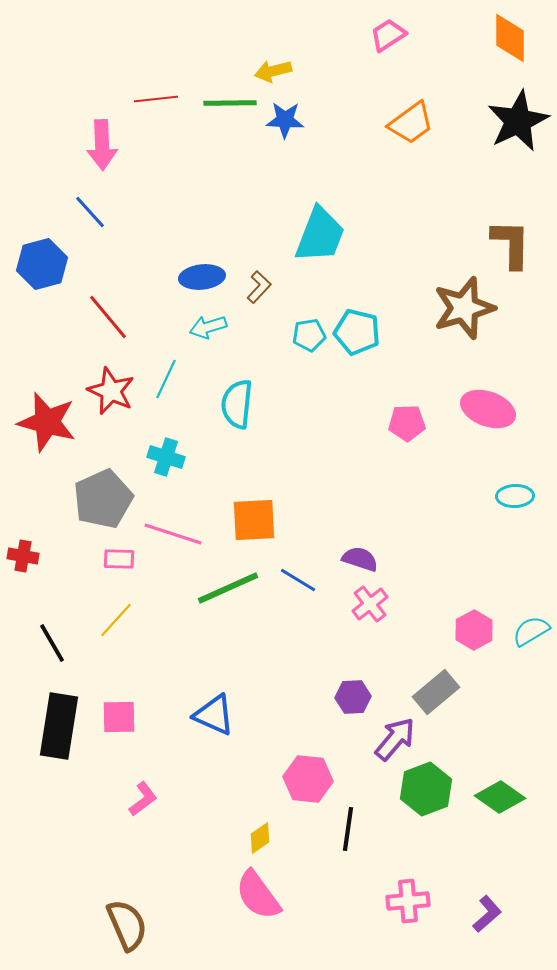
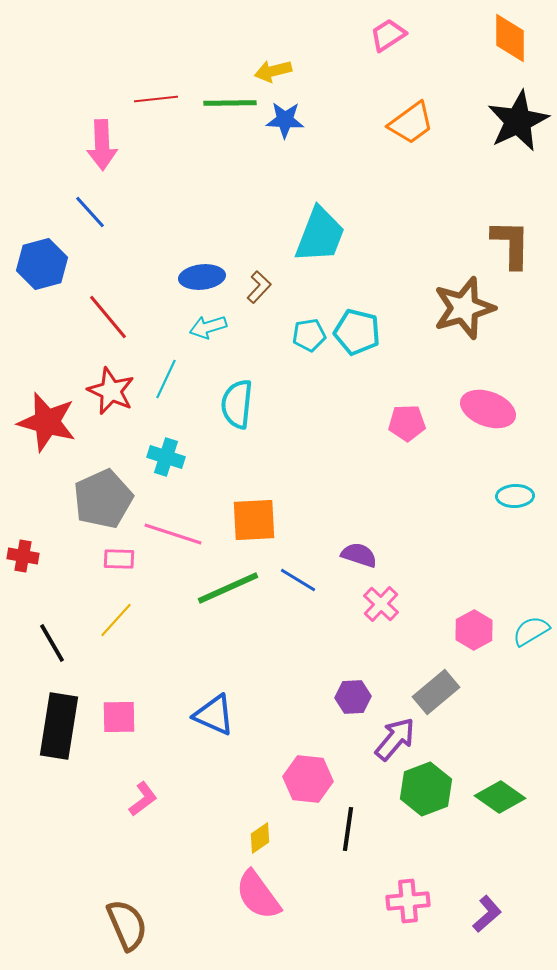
purple semicircle at (360, 559): moved 1 px left, 4 px up
pink cross at (370, 604): moved 11 px right; rotated 9 degrees counterclockwise
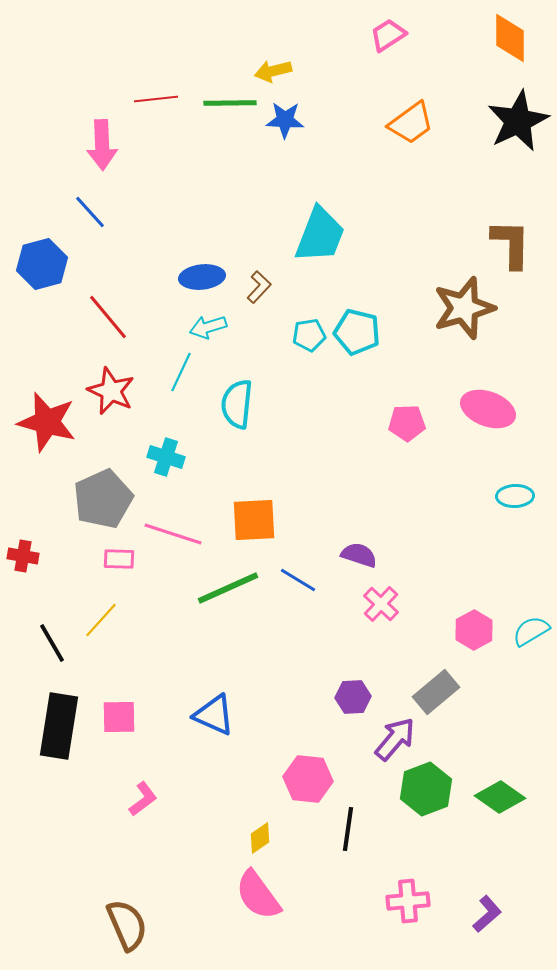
cyan line at (166, 379): moved 15 px right, 7 px up
yellow line at (116, 620): moved 15 px left
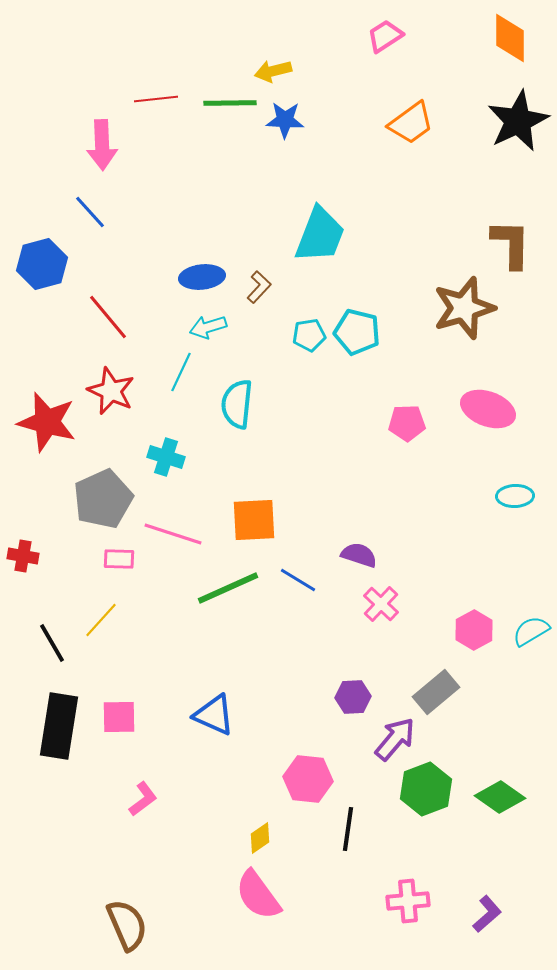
pink trapezoid at (388, 35): moved 3 px left, 1 px down
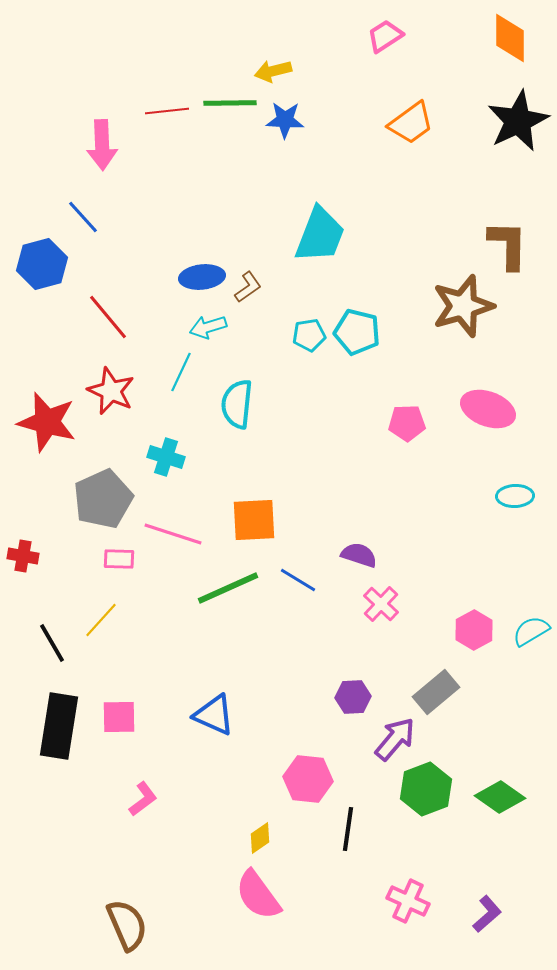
red line at (156, 99): moved 11 px right, 12 px down
blue line at (90, 212): moved 7 px left, 5 px down
brown L-shape at (511, 244): moved 3 px left, 1 px down
brown L-shape at (259, 287): moved 11 px left; rotated 12 degrees clockwise
brown star at (464, 308): moved 1 px left, 2 px up
pink cross at (408, 901): rotated 30 degrees clockwise
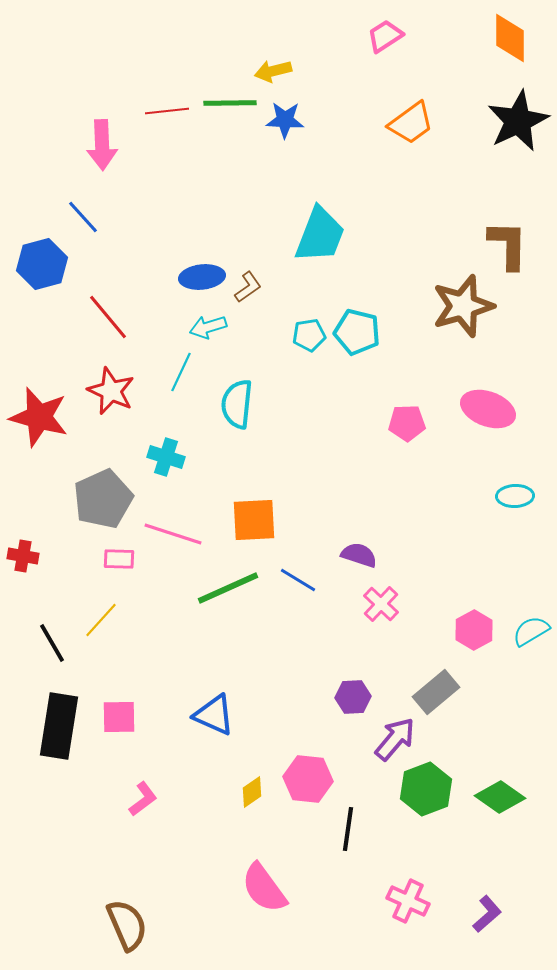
red star at (47, 422): moved 8 px left, 5 px up
yellow diamond at (260, 838): moved 8 px left, 46 px up
pink semicircle at (258, 895): moved 6 px right, 7 px up
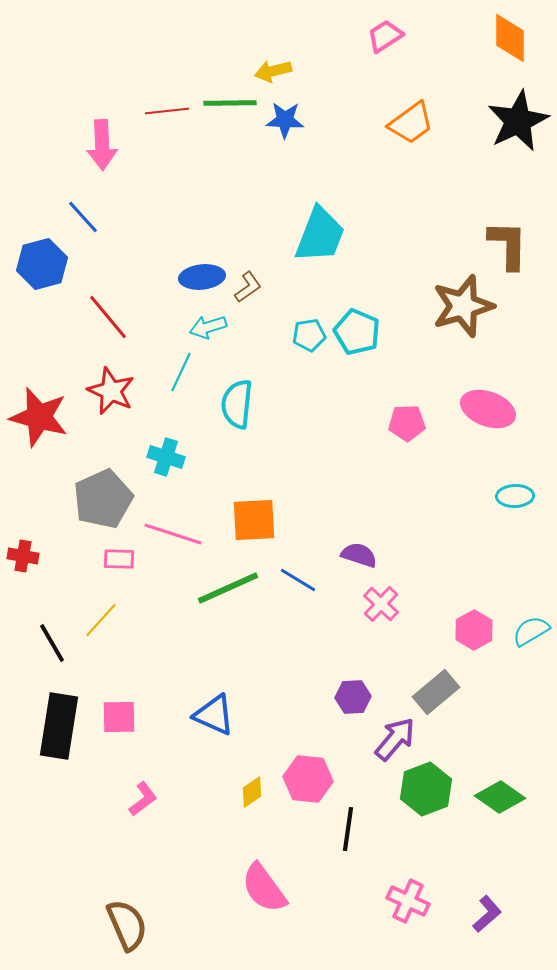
cyan pentagon at (357, 332): rotated 9 degrees clockwise
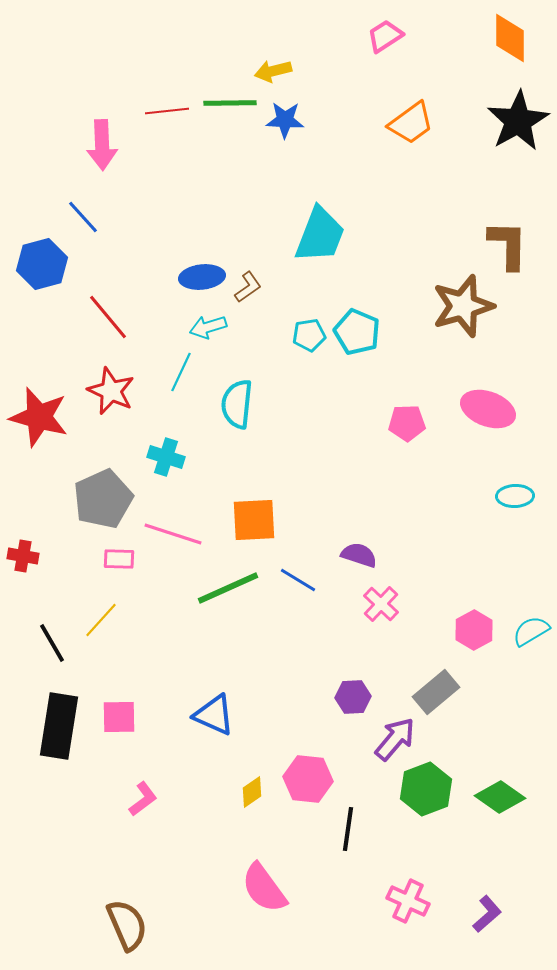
black star at (518, 121): rotated 4 degrees counterclockwise
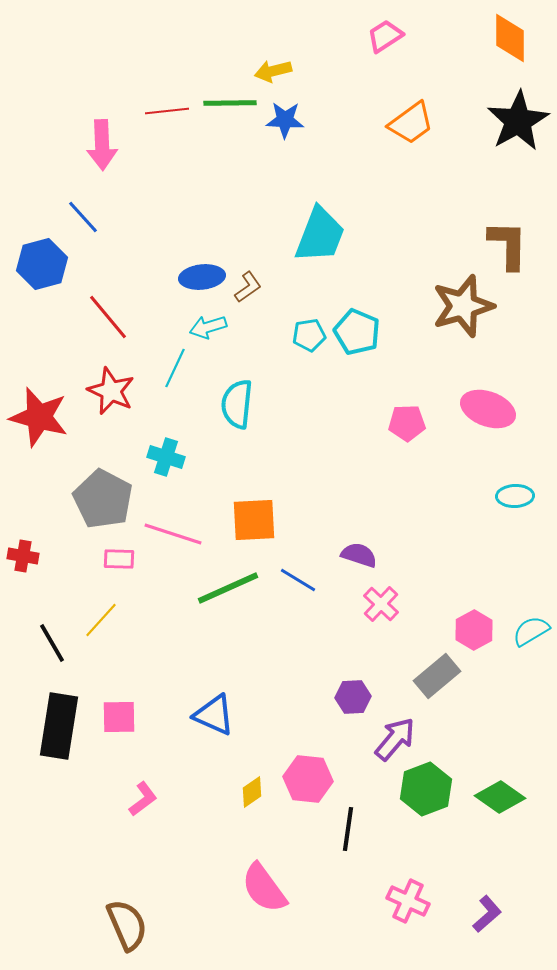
cyan line at (181, 372): moved 6 px left, 4 px up
gray pentagon at (103, 499): rotated 20 degrees counterclockwise
gray rectangle at (436, 692): moved 1 px right, 16 px up
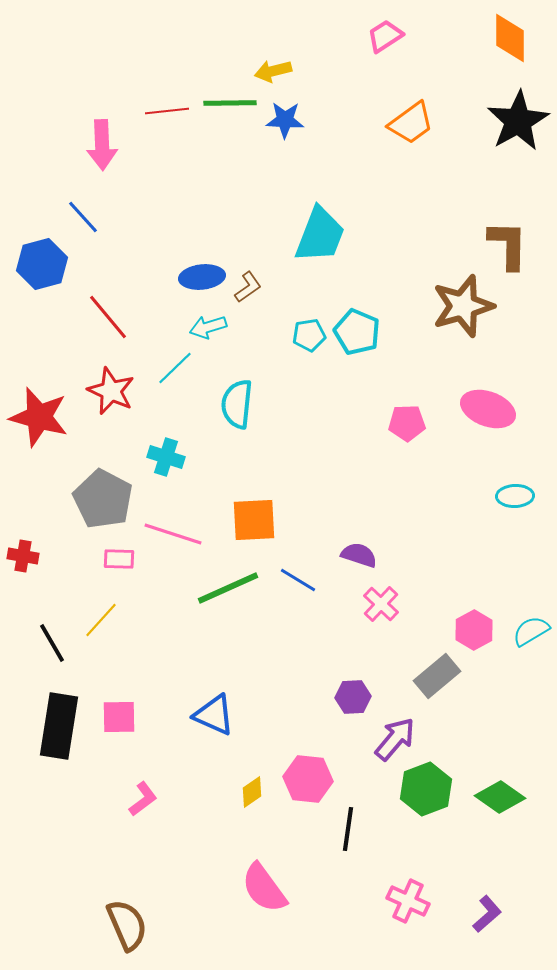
cyan line at (175, 368): rotated 21 degrees clockwise
